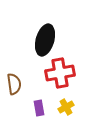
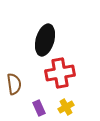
purple rectangle: rotated 14 degrees counterclockwise
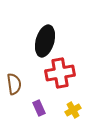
black ellipse: moved 1 px down
yellow cross: moved 7 px right, 3 px down
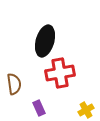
yellow cross: moved 13 px right
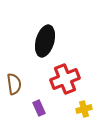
red cross: moved 5 px right, 6 px down; rotated 12 degrees counterclockwise
yellow cross: moved 2 px left, 1 px up; rotated 14 degrees clockwise
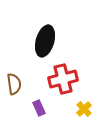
red cross: moved 2 px left; rotated 8 degrees clockwise
yellow cross: rotated 28 degrees counterclockwise
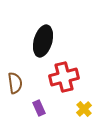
black ellipse: moved 2 px left
red cross: moved 1 px right, 2 px up
brown semicircle: moved 1 px right, 1 px up
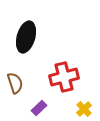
black ellipse: moved 17 px left, 4 px up
brown semicircle: rotated 10 degrees counterclockwise
purple rectangle: rotated 70 degrees clockwise
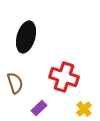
red cross: rotated 32 degrees clockwise
